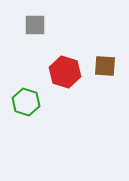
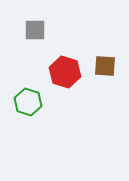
gray square: moved 5 px down
green hexagon: moved 2 px right
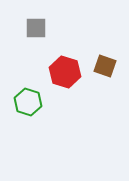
gray square: moved 1 px right, 2 px up
brown square: rotated 15 degrees clockwise
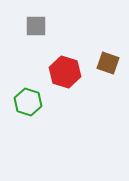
gray square: moved 2 px up
brown square: moved 3 px right, 3 px up
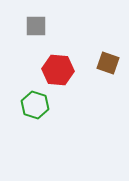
red hexagon: moved 7 px left, 2 px up; rotated 12 degrees counterclockwise
green hexagon: moved 7 px right, 3 px down
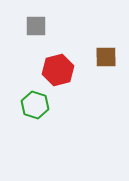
brown square: moved 2 px left, 6 px up; rotated 20 degrees counterclockwise
red hexagon: rotated 20 degrees counterclockwise
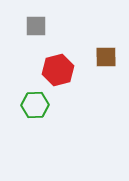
green hexagon: rotated 20 degrees counterclockwise
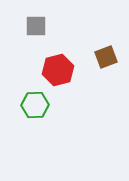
brown square: rotated 20 degrees counterclockwise
